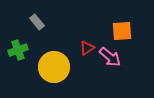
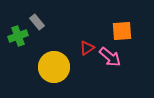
green cross: moved 14 px up
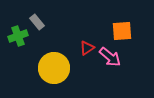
yellow circle: moved 1 px down
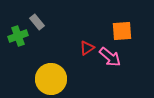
yellow circle: moved 3 px left, 11 px down
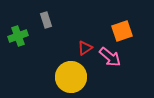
gray rectangle: moved 9 px right, 2 px up; rotated 21 degrees clockwise
orange square: rotated 15 degrees counterclockwise
red triangle: moved 2 px left
yellow circle: moved 20 px right, 2 px up
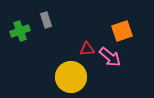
green cross: moved 2 px right, 5 px up
red triangle: moved 2 px right, 1 px down; rotated 28 degrees clockwise
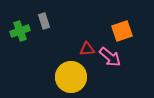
gray rectangle: moved 2 px left, 1 px down
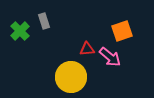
green cross: rotated 24 degrees counterclockwise
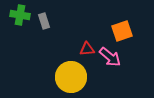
green cross: moved 16 px up; rotated 36 degrees counterclockwise
